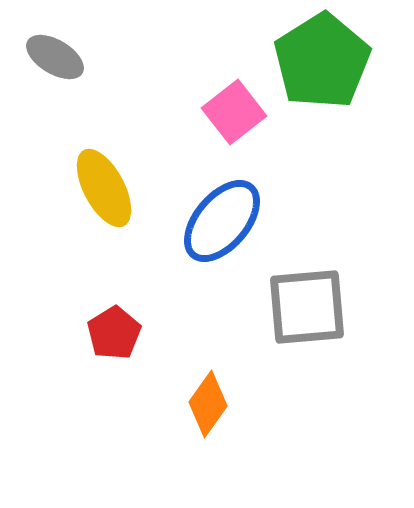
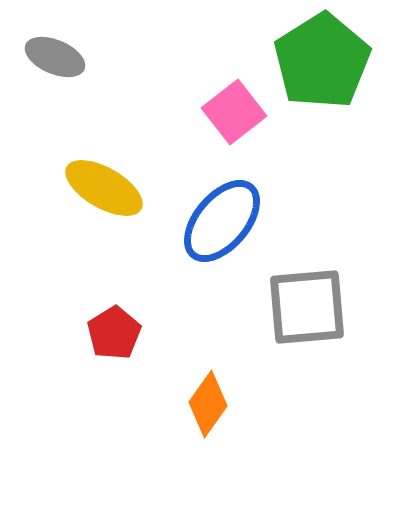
gray ellipse: rotated 8 degrees counterclockwise
yellow ellipse: rotated 32 degrees counterclockwise
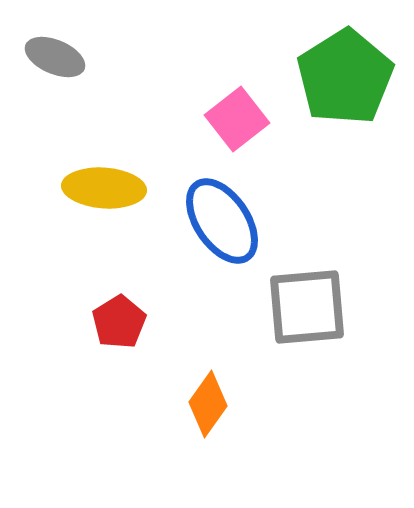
green pentagon: moved 23 px right, 16 px down
pink square: moved 3 px right, 7 px down
yellow ellipse: rotated 26 degrees counterclockwise
blue ellipse: rotated 74 degrees counterclockwise
red pentagon: moved 5 px right, 11 px up
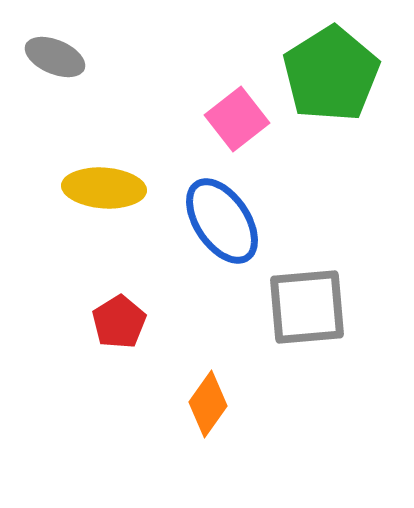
green pentagon: moved 14 px left, 3 px up
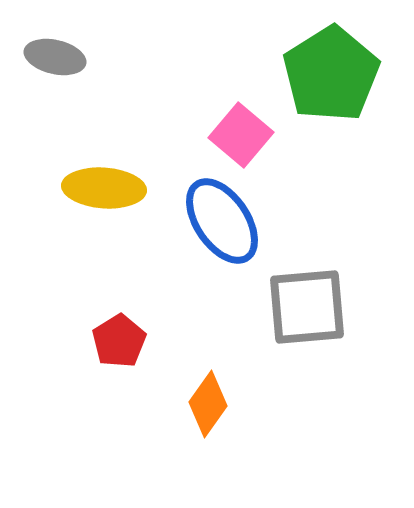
gray ellipse: rotated 10 degrees counterclockwise
pink square: moved 4 px right, 16 px down; rotated 12 degrees counterclockwise
red pentagon: moved 19 px down
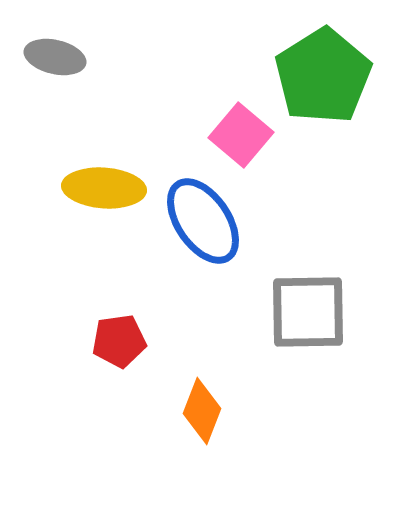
green pentagon: moved 8 px left, 2 px down
blue ellipse: moved 19 px left
gray square: moved 1 px right, 5 px down; rotated 4 degrees clockwise
red pentagon: rotated 24 degrees clockwise
orange diamond: moved 6 px left, 7 px down; rotated 14 degrees counterclockwise
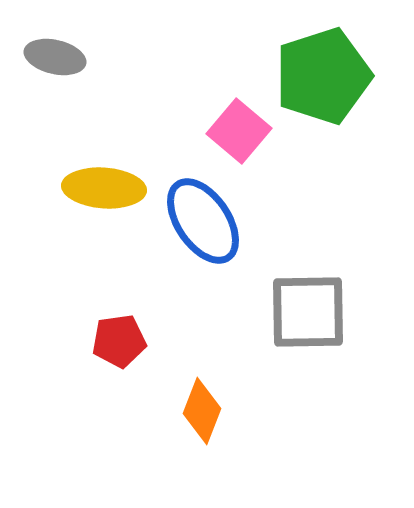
green pentagon: rotated 14 degrees clockwise
pink square: moved 2 px left, 4 px up
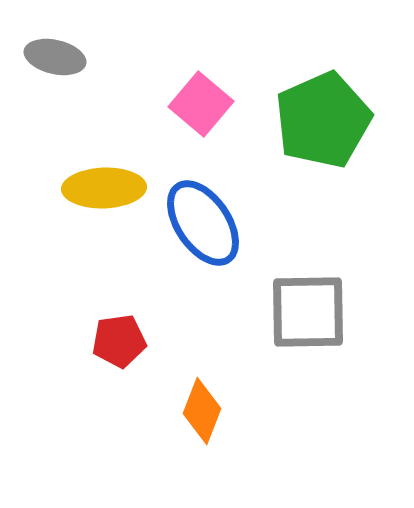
green pentagon: moved 44 px down; rotated 6 degrees counterclockwise
pink square: moved 38 px left, 27 px up
yellow ellipse: rotated 6 degrees counterclockwise
blue ellipse: moved 2 px down
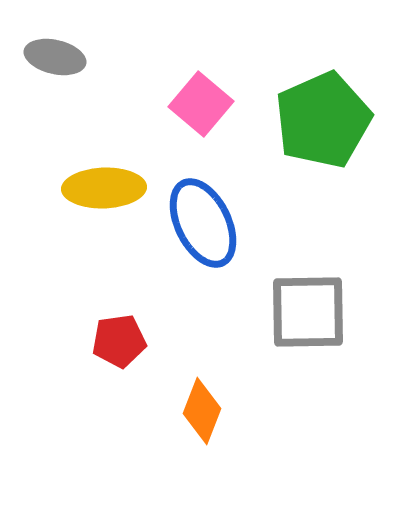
blue ellipse: rotated 8 degrees clockwise
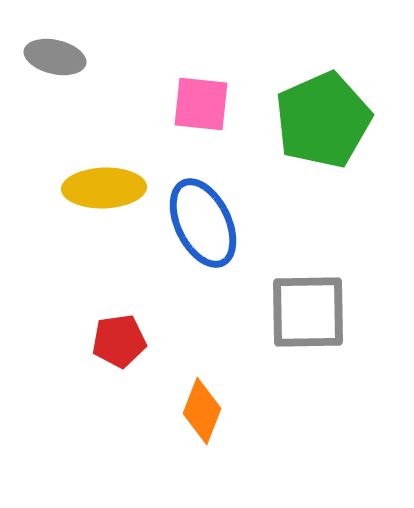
pink square: rotated 34 degrees counterclockwise
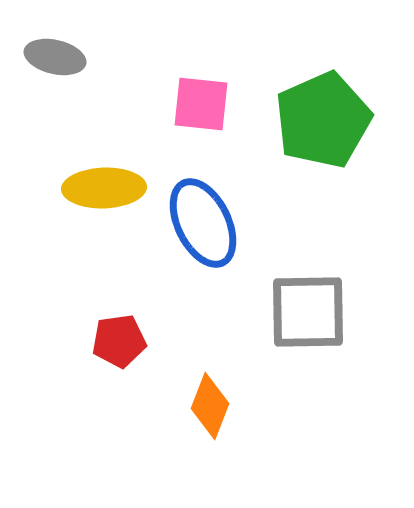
orange diamond: moved 8 px right, 5 px up
